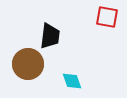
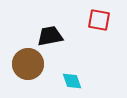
red square: moved 8 px left, 3 px down
black trapezoid: rotated 108 degrees counterclockwise
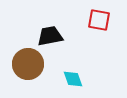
cyan diamond: moved 1 px right, 2 px up
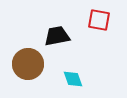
black trapezoid: moved 7 px right
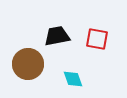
red square: moved 2 px left, 19 px down
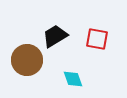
black trapezoid: moved 2 px left; rotated 20 degrees counterclockwise
brown circle: moved 1 px left, 4 px up
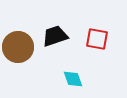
black trapezoid: rotated 12 degrees clockwise
brown circle: moved 9 px left, 13 px up
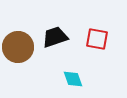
black trapezoid: moved 1 px down
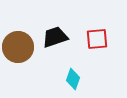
red square: rotated 15 degrees counterclockwise
cyan diamond: rotated 40 degrees clockwise
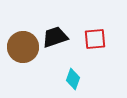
red square: moved 2 px left
brown circle: moved 5 px right
